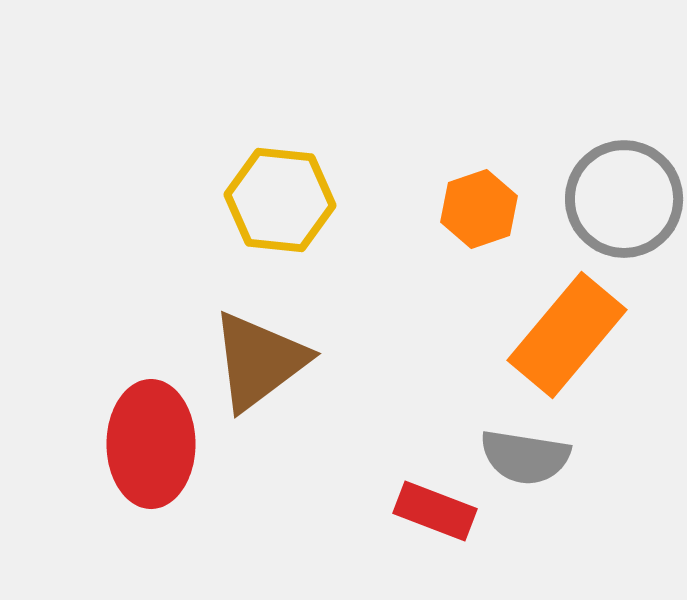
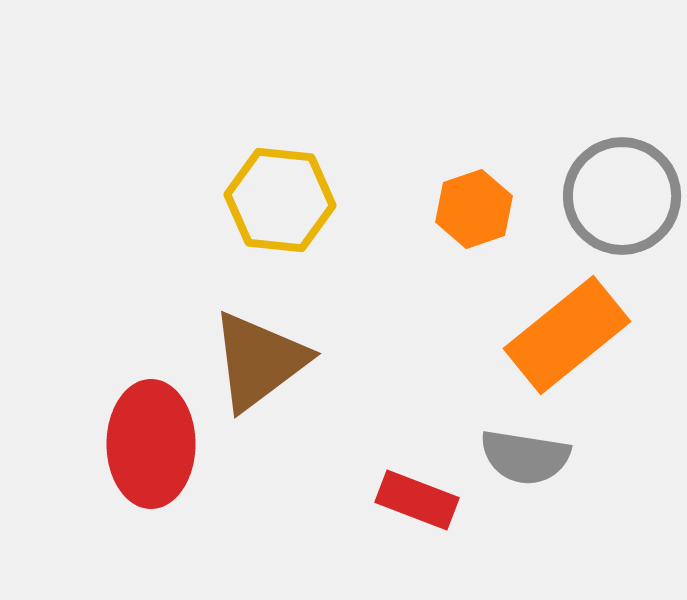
gray circle: moved 2 px left, 3 px up
orange hexagon: moved 5 px left
orange rectangle: rotated 11 degrees clockwise
red rectangle: moved 18 px left, 11 px up
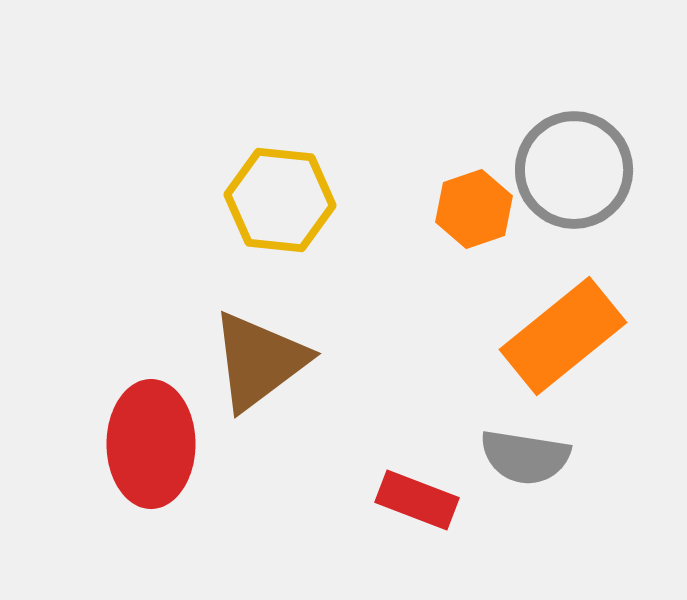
gray circle: moved 48 px left, 26 px up
orange rectangle: moved 4 px left, 1 px down
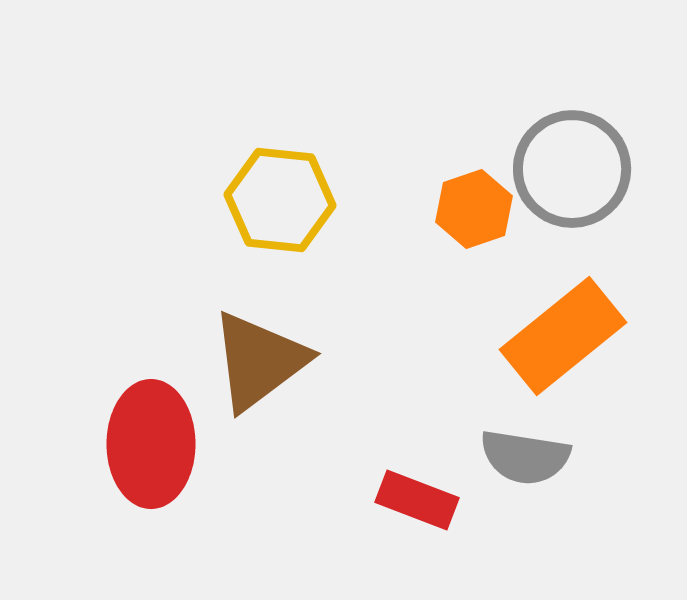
gray circle: moved 2 px left, 1 px up
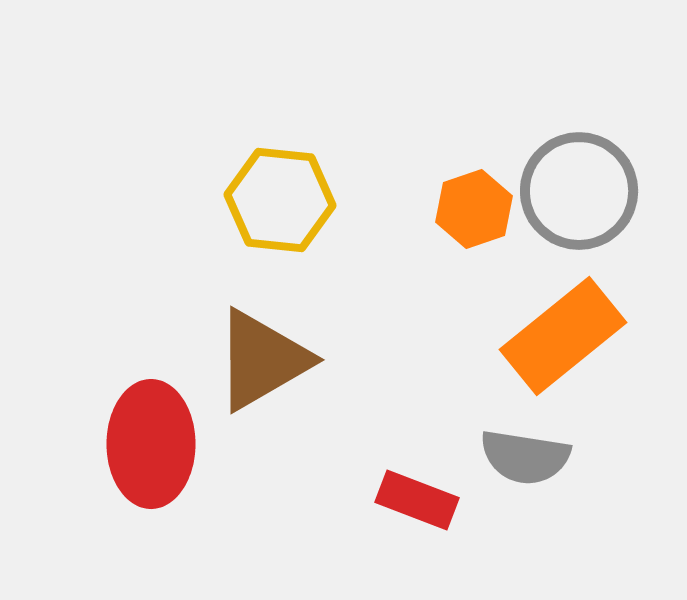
gray circle: moved 7 px right, 22 px down
brown triangle: moved 3 px right, 1 px up; rotated 7 degrees clockwise
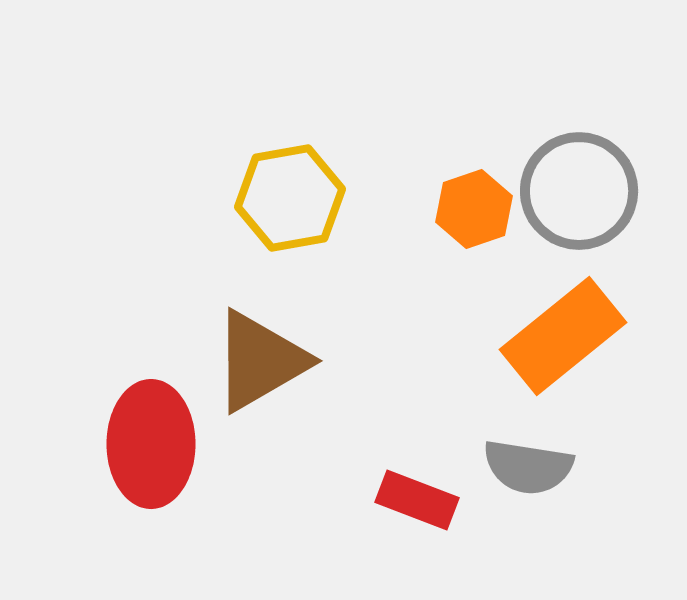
yellow hexagon: moved 10 px right, 2 px up; rotated 16 degrees counterclockwise
brown triangle: moved 2 px left, 1 px down
gray semicircle: moved 3 px right, 10 px down
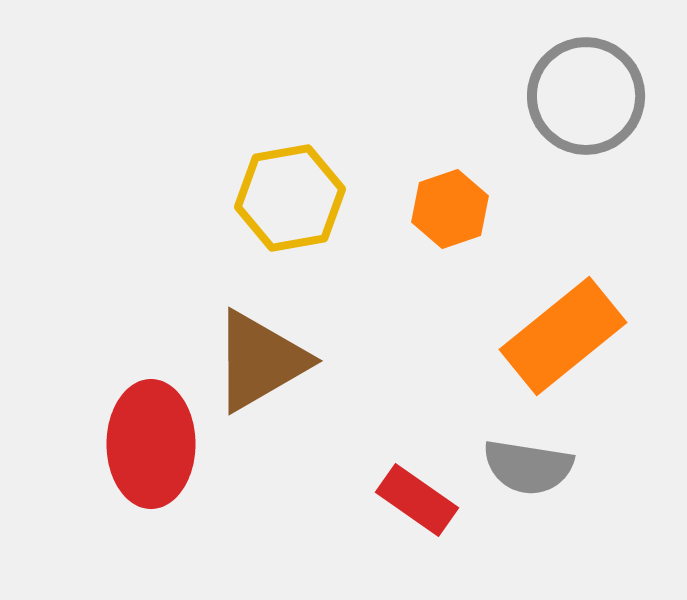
gray circle: moved 7 px right, 95 px up
orange hexagon: moved 24 px left
red rectangle: rotated 14 degrees clockwise
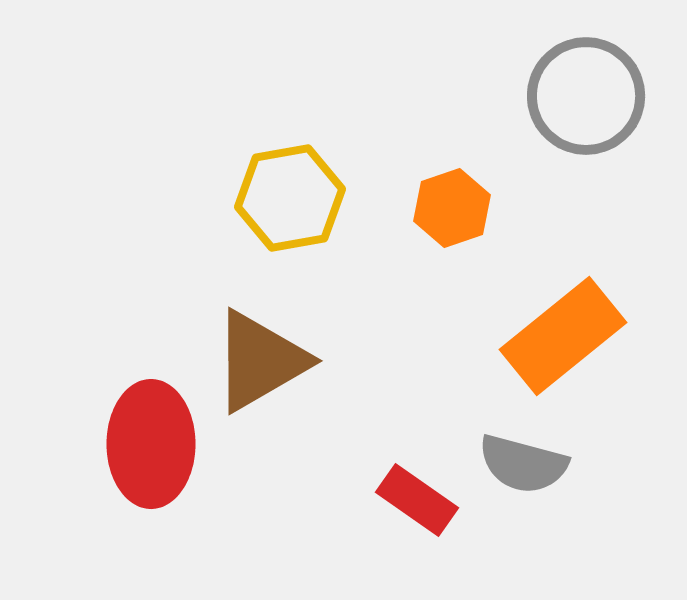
orange hexagon: moved 2 px right, 1 px up
gray semicircle: moved 5 px left, 3 px up; rotated 6 degrees clockwise
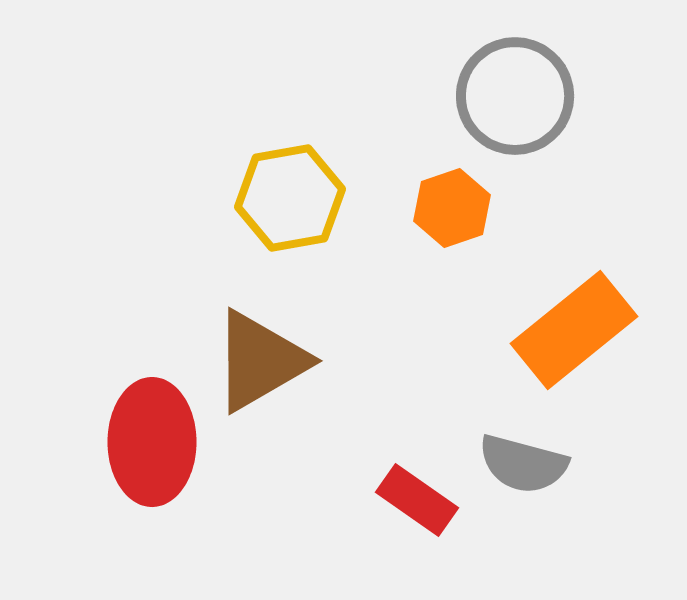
gray circle: moved 71 px left
orange rectangle: moved 11 px right, 6 px up
red ellipse: moved 1 px right, 2 px up
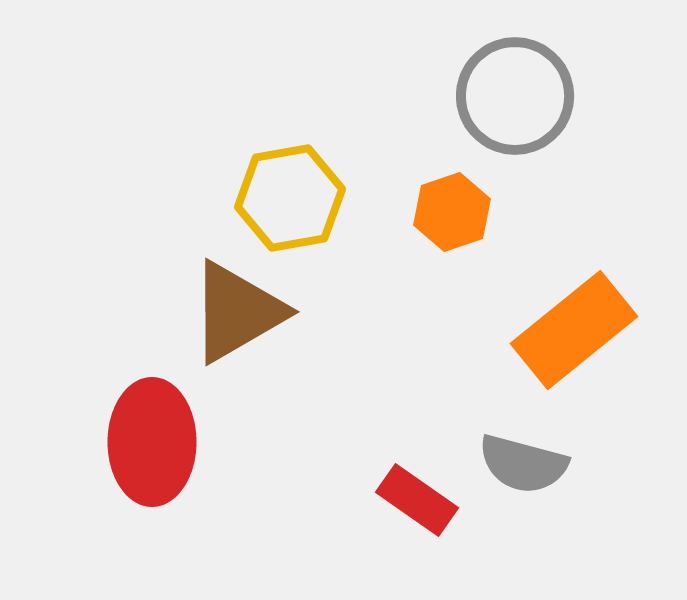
orange hexagon: moved 4 px down
brown triangle: moved 23 px left, 49 px up
